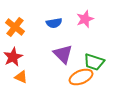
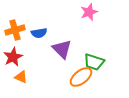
pink star: moved 4 px right, 7 px up
blue semicircle: moved 15 px left, 10 px down
orange cross: moved 3 px down; rotated 36 degrees clockwise
purple triangle: moved 1 px left, 5 px up
orange ellipse: rotated 15 degrees counterclockwise
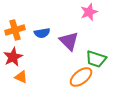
blue semicircle: moved 3 px right
purple triangle: moved 7 px right, 8 px up
green trapezoid: moved 2 px right, 3 px up
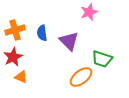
blue semicircle: rotated 91 degrees clockwise
green trapezoid: moved 6 px right
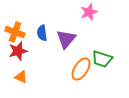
orange cross: moved 2 px down; rotated 36 degrees clockwise
purple triangle: moved 3 px left, 2 px up; rotated 25 degrees clockwise
red star: moved 5 px right, 6 px up; rotated 12 degrees clockwise
orange ellipse: moved 8 px up; rotated 20 degrees counterclockwise
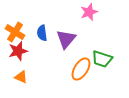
orange cross: rotated 12 degrees clockwise
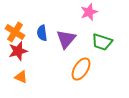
green trapezoid: moved 17 px up
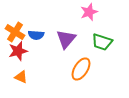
blue semicircle: moved 6 px left, 2 px down; rotated 77 degrees counterclockwise
